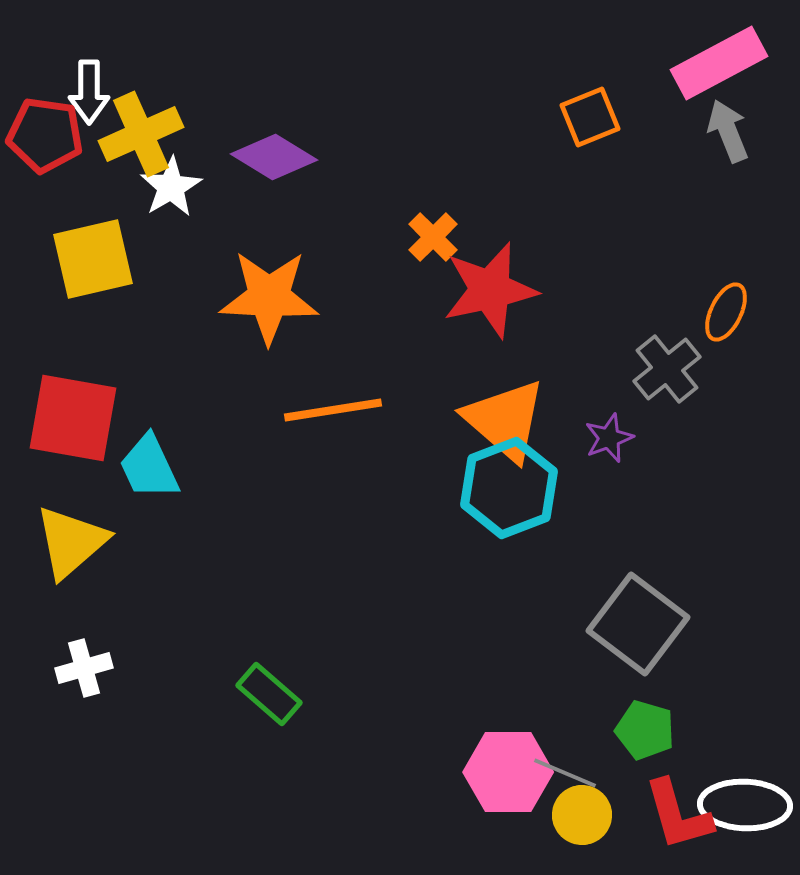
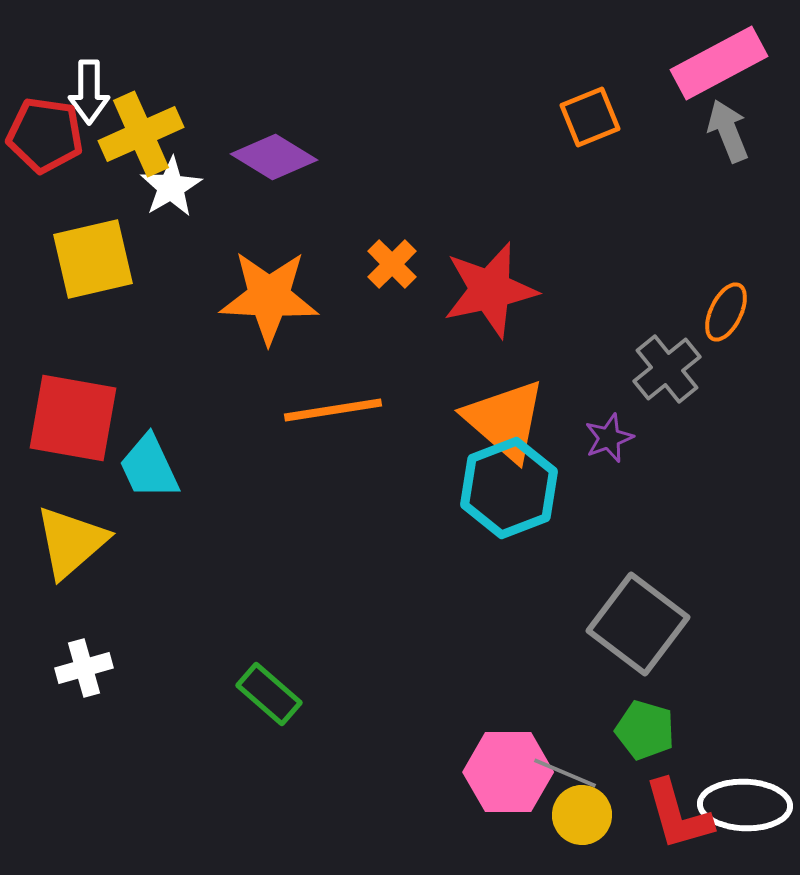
orange cross: moved 41 px left, 27 px down
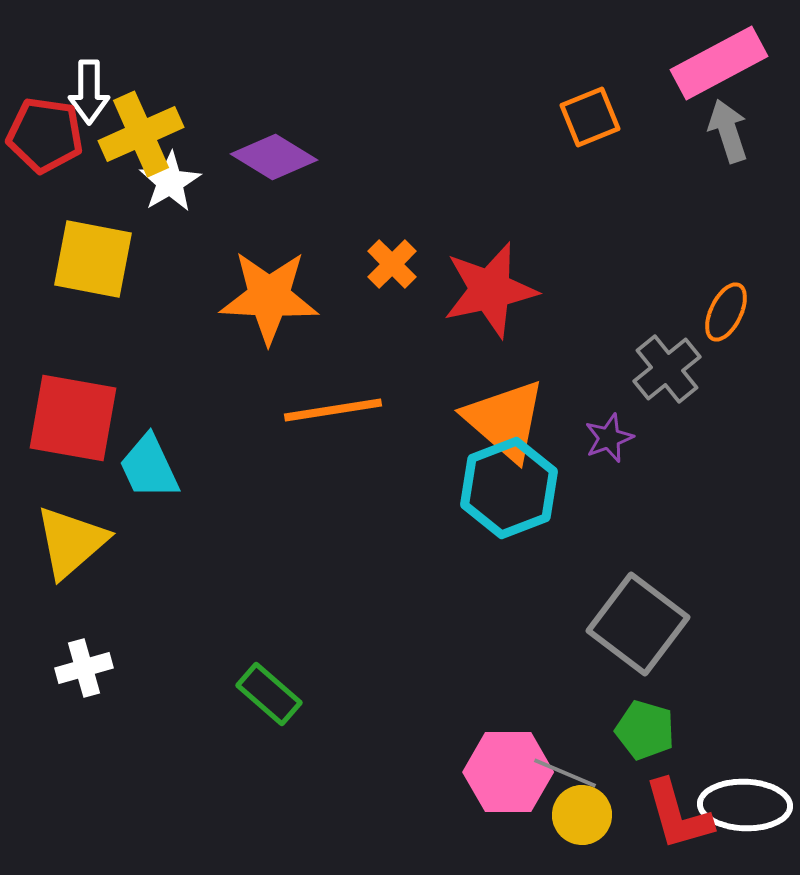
gray arrow: rotated 4 degrees clockwise
white star: moved 1 px left, 5 px up
yellow square: rotated 24 degrees clockwise
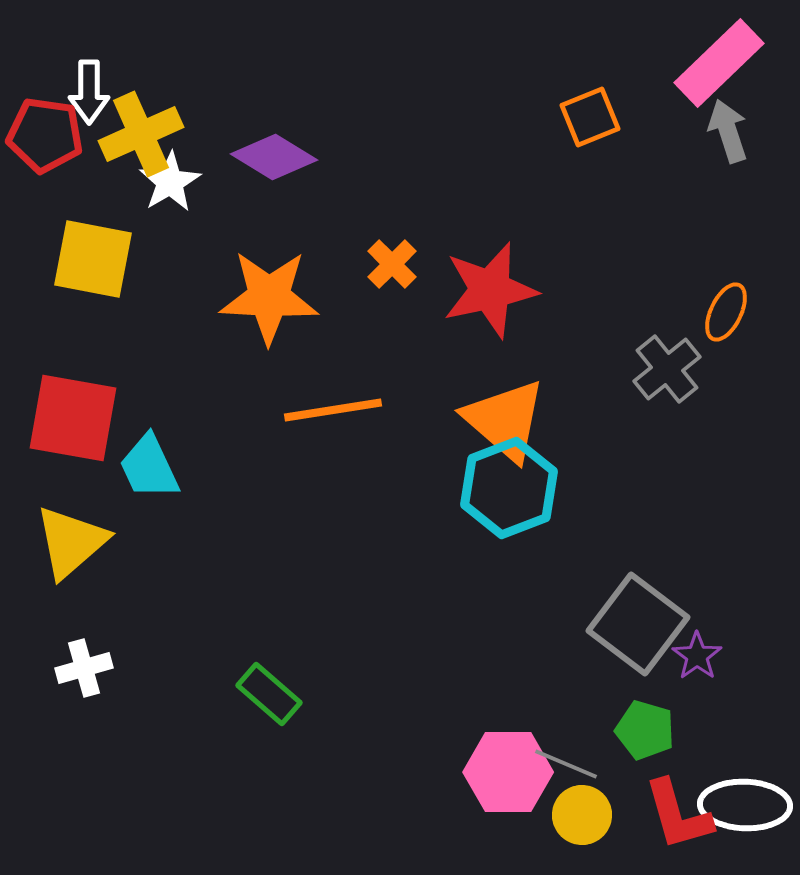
pink rectangle: rotated 16 degrees counterclockwise
purple star: moved 88 px right, 218 px down; rotated 15 degrees counterclockwise
gray line: moved 1 px right, 9 px up
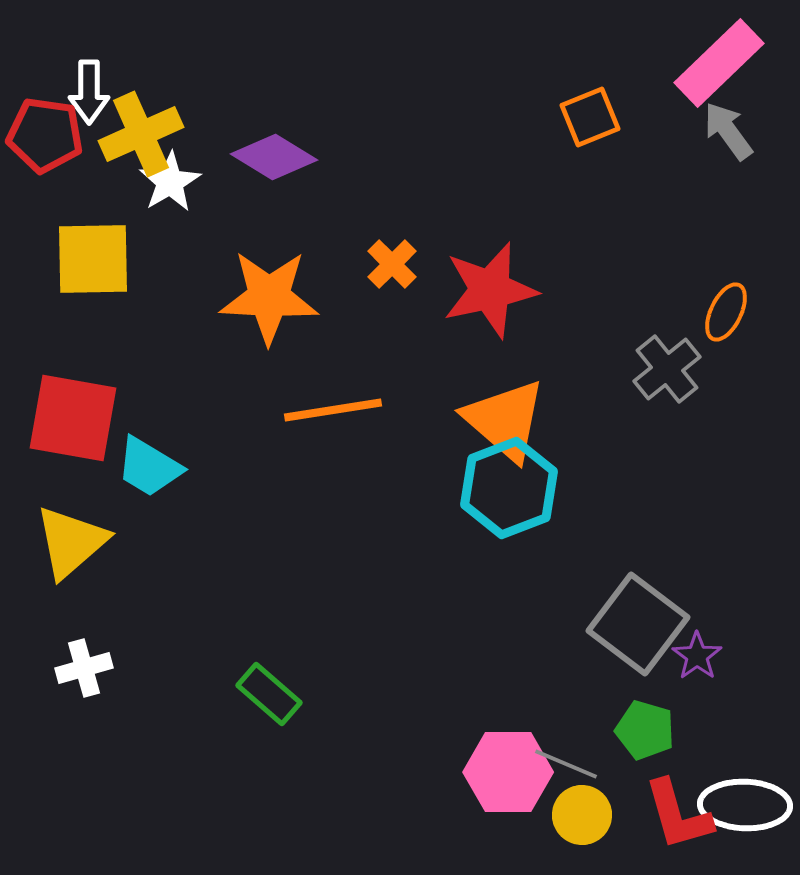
gray arrow: rotated 18 degrees counterclockwise
yellow square: rotated 12 degrees counterclockwise
cyan trapezoid: rotated 34 degrees counterclockwise
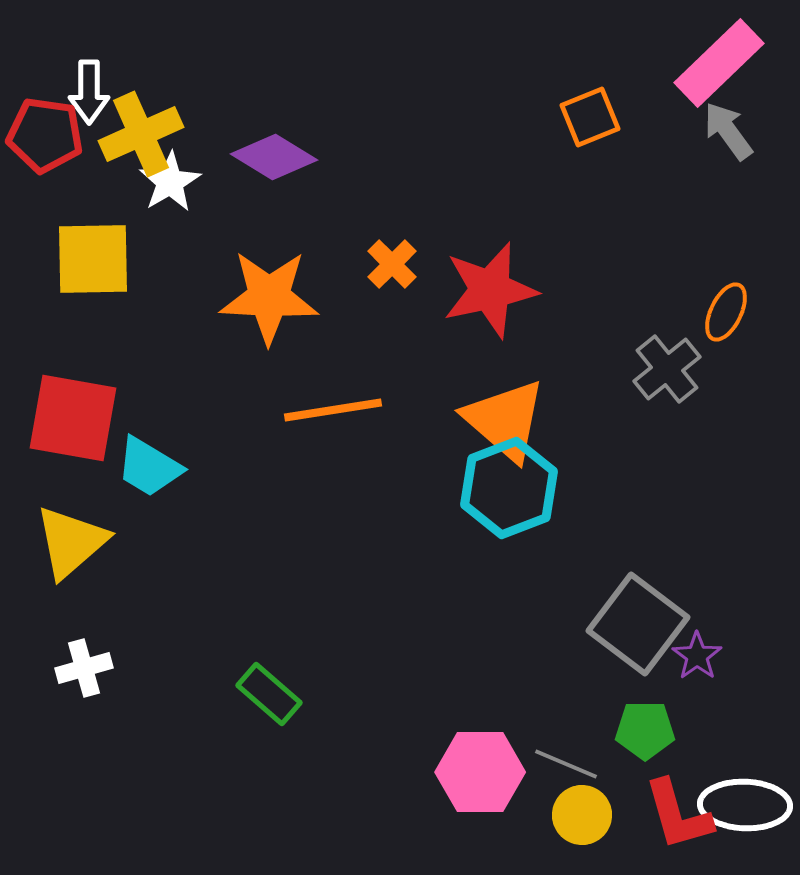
green pentagon: rotated 16 degrees counterclockwise
pink hexagon: moved 28 px left
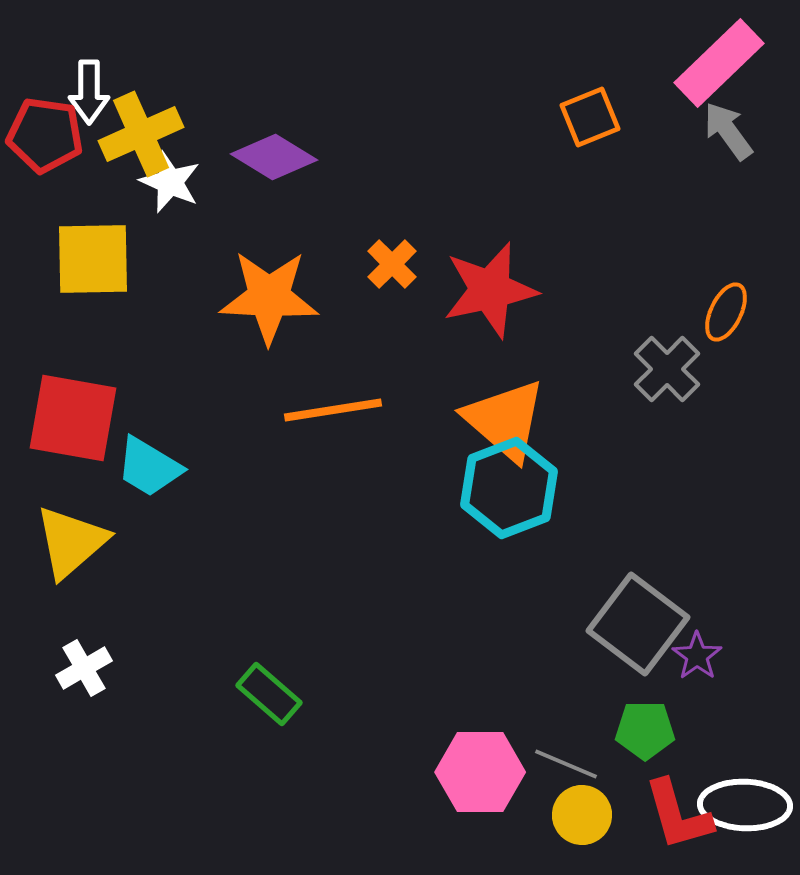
white star: rotated 18 degrees counterclockwise
gray cross: rotated 6 degrees counterclockwise
white cross: rotated 14 degrees counterclockwise
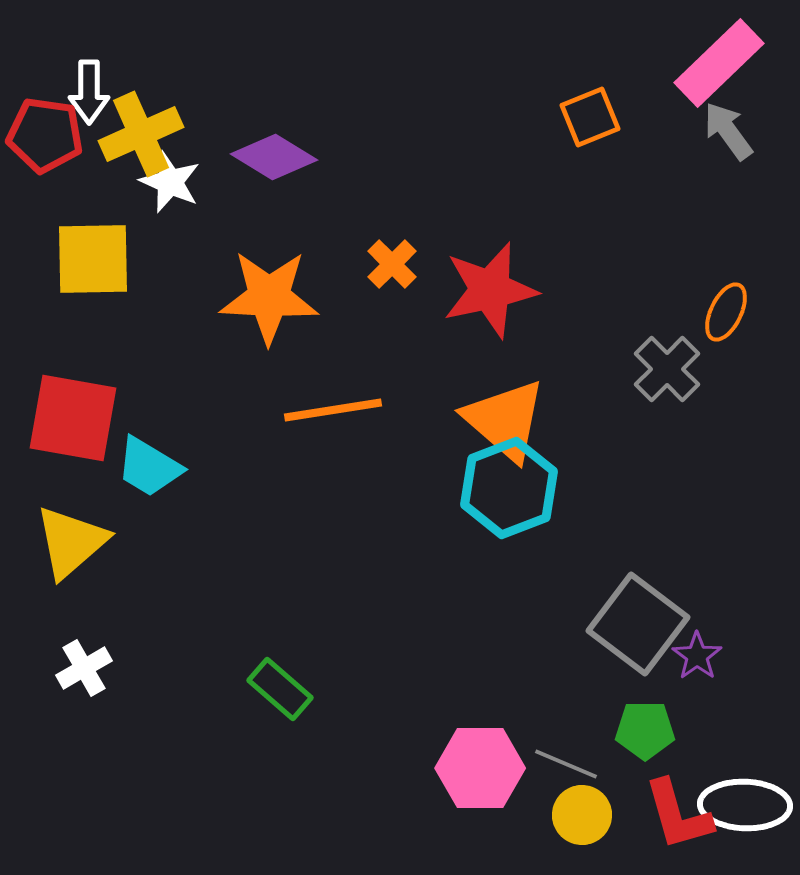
green rectangle: moved 11 px right, 5 px up
pink hexagon: moved 4 px up
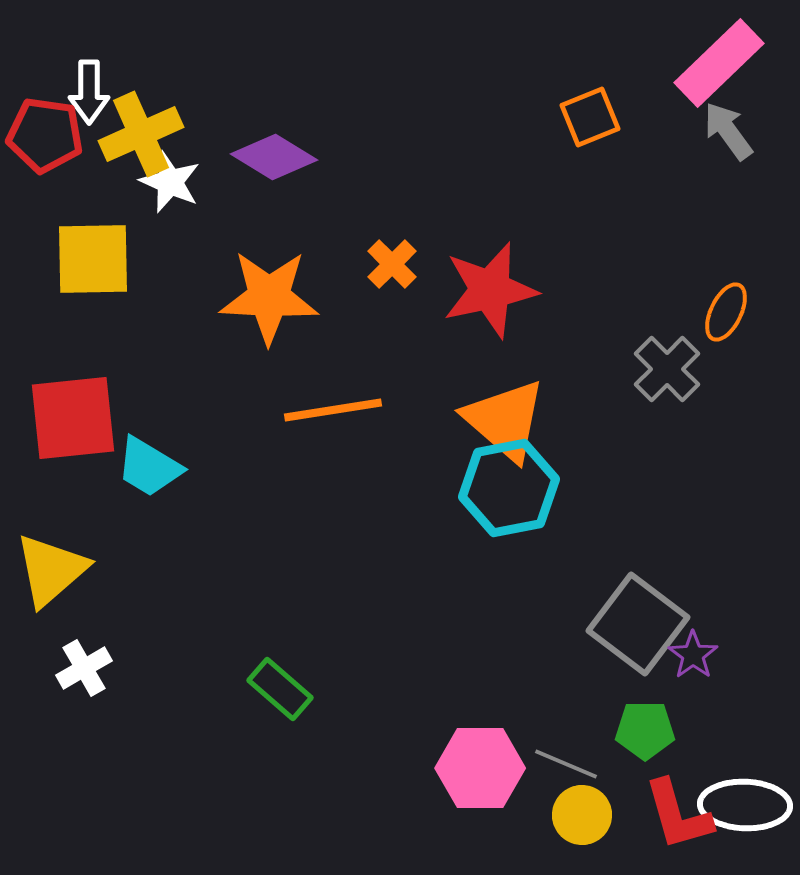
red square: rotated 16 degrees counterclockwise
cyan hexagon: rotated 10 degrees clockwise
yellow triangle: moved 20 px left, 28 px down
purple star: moved 4 px left, 1 px up
